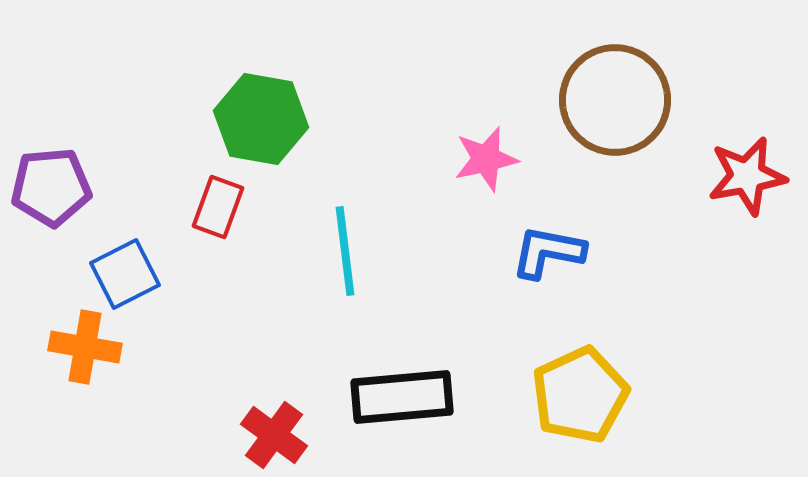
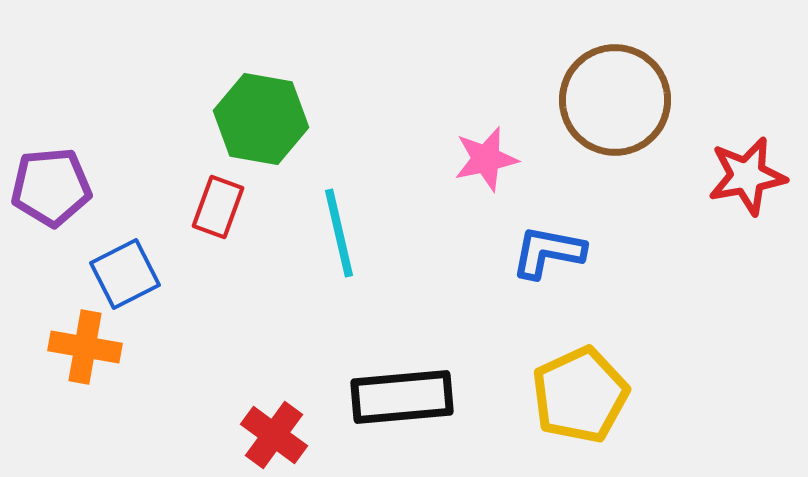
cyan line: moved 6 px left, 18 px up; rotated 6 degrees counterclockwise
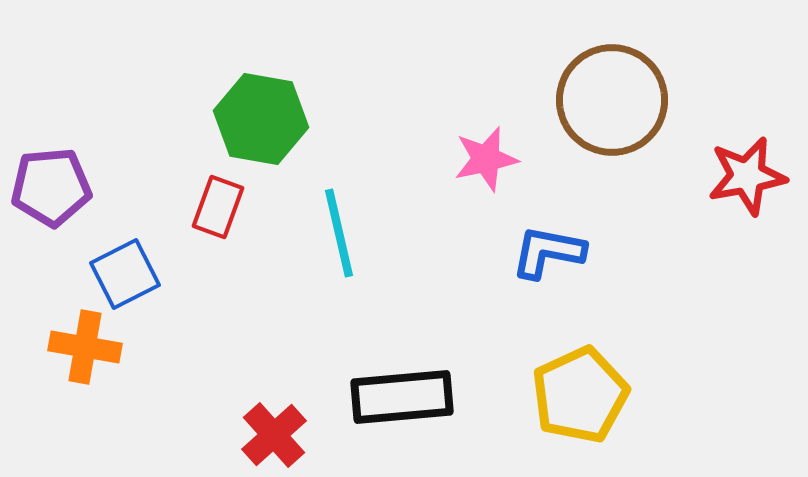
brown circle: moved 3 px left
red cross: rotated 12 degrees clockwise
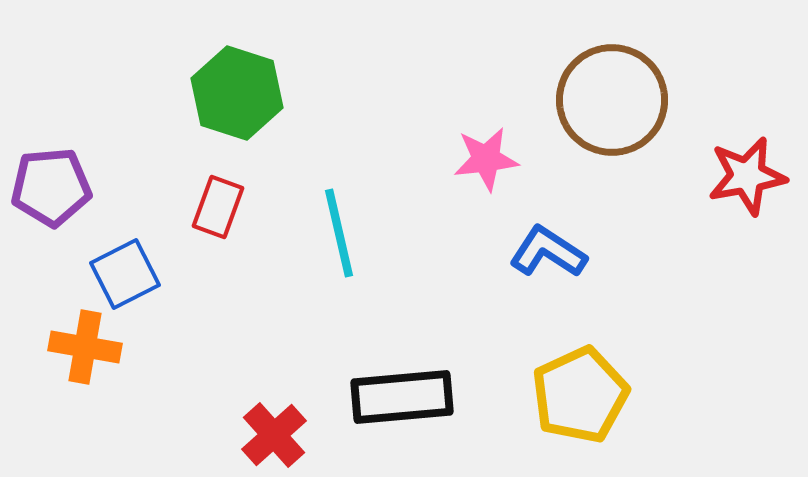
green hexagon: moved 24 px left, 26 px up; rotated 8 degrees clockwise
pink star: rotated 6 degrees clockwise
blue L-shape: rotated 22 degrees clockwise
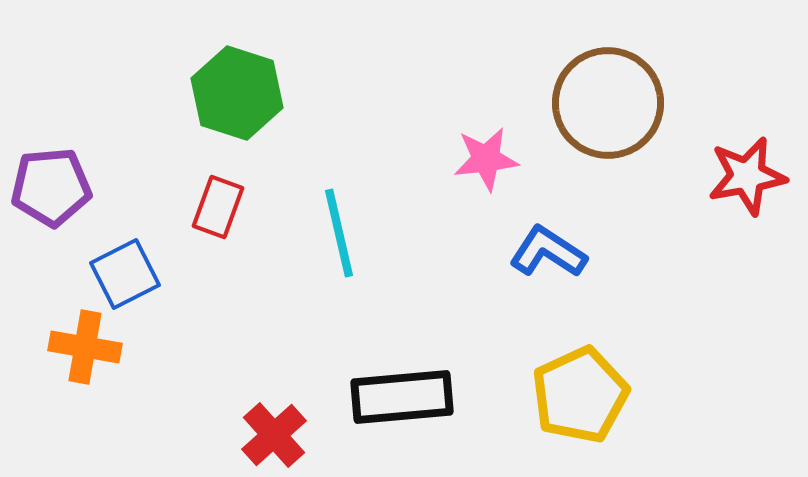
brown circle: moved 4 px left, 3 px down
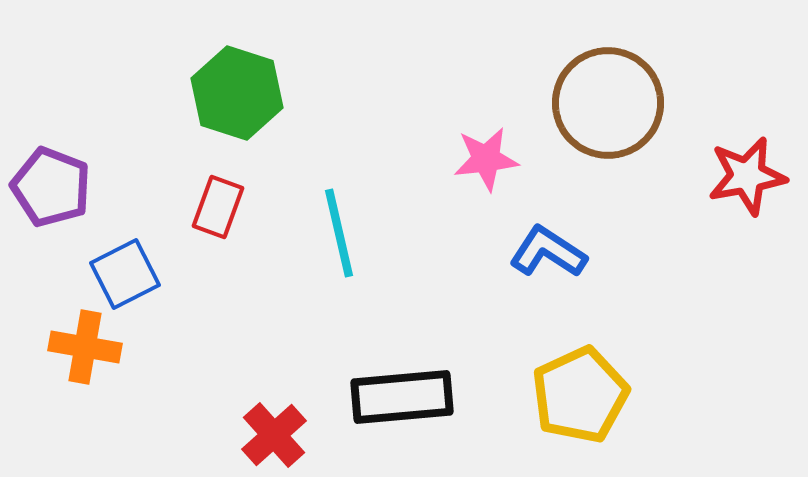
purple pentagon: rotated 26 degrees clockwise
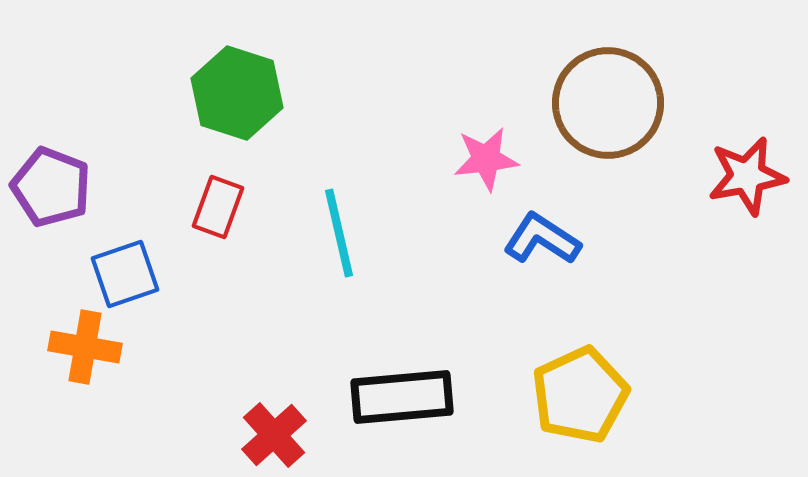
blue L-shape: moved 6 px left, 13 px up
blue square: rotated 8 degrees clockwise
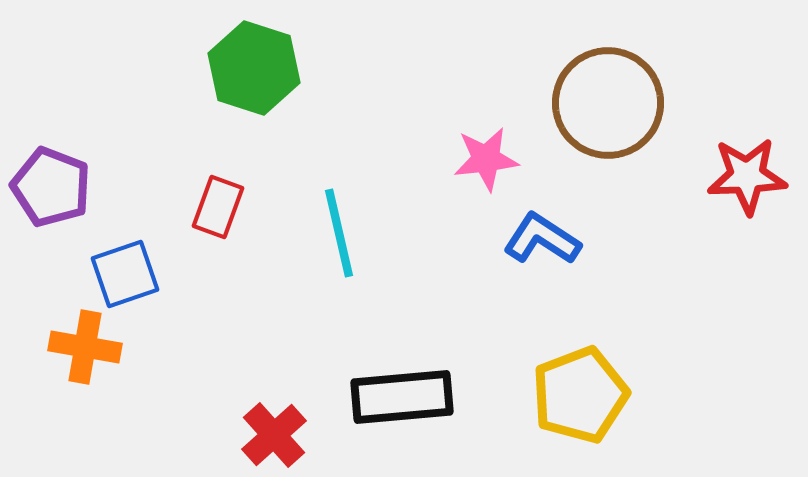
green hexagon: moved 17 px right, 25 px up
red star: rotated 8 degrees clockwise
yellow pentagon: rotated 4 degrees clockwise
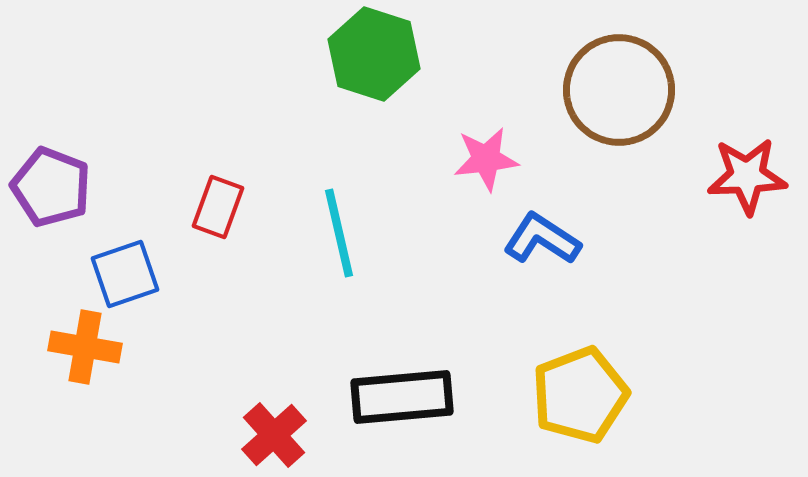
green hexagon: moved 120 px right, 14 px up
brown circle: moved 11 px right, 13 px up
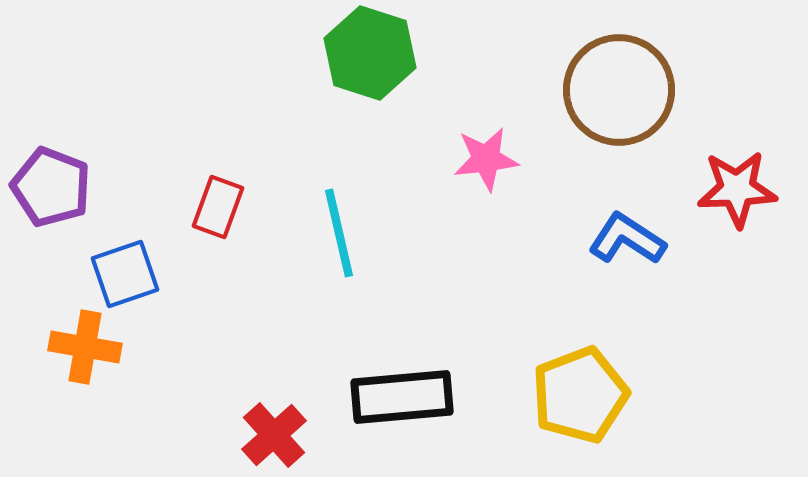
green hexagon: moved 4 px left, 1 px up
red star: moved 10 px left, 13 px down
blue L-shape: moved 85 px right
